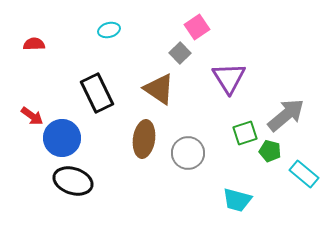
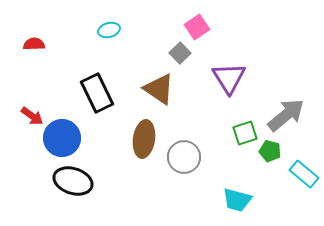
gray circle: moved 4 px left, 4 px down
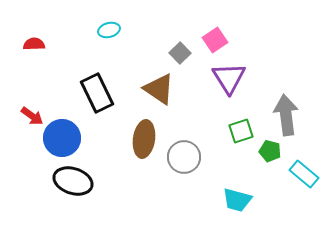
pink square: moved 18 px right, 13 px down
gray arrow: rotated 57 degrees counterclockwise
green square: moved 4 px left, 2 px up
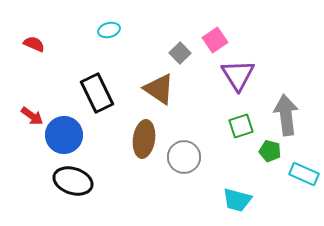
red semicircle: rotated 25 degrees clockwise
purple triangle: moved 9 px right, 3 px up
green square: moved 5 px up
blue circle: moved 2 px right, 3 px up
cyan rectangle: rotated 16 degrees counterclockwise
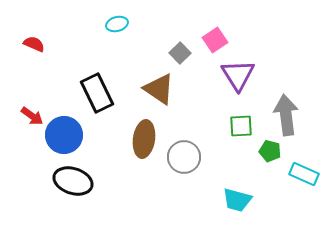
cyan ellipse: moved 8 px right, 6 px up
green square: rotated 15 degrees clockwise
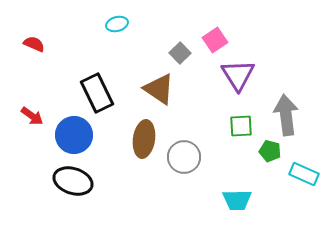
blue circle: moved 10 px right
cyan trapezoid: rotated 16 degrees counterclockwise
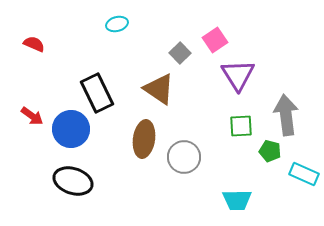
blue circle: moved 3 px left, 6 px up
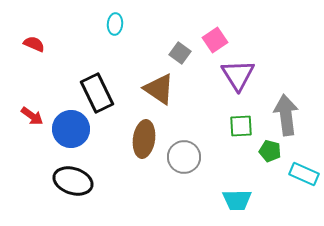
cyan ellipse: moved 2 px left; rotated 70 degrees counterclockwise
gray square: rotated 10 degrees counterclockwise
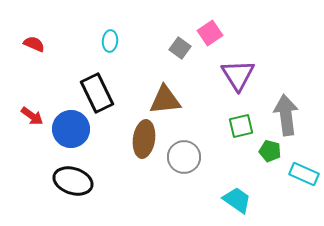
cyan ellipse: moved 5 px left, 17 px down
pink square: moved 5 px left, 7 px up
gray square: moved 5 px up
brown triangle: moved 6 px right, 11 px down; rotated 40 degrees counterclockwise
green square: rotated 10 degrees counterclockwise
cyan trapezoid: rotated 144 degrees counterclockwise
